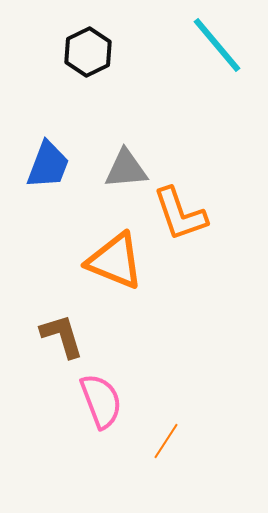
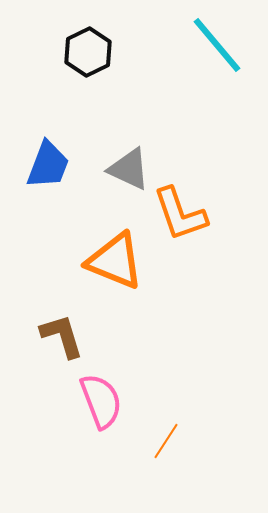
gray triangle: moved 3 px right; rotated 30 degrees clockwise
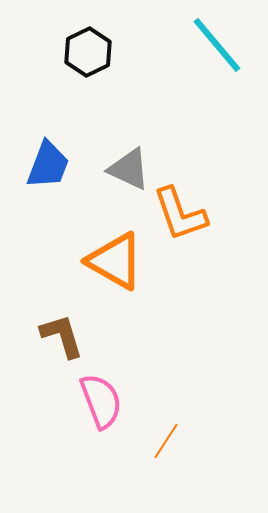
orange triangle: rotated 8 degrees clockwise
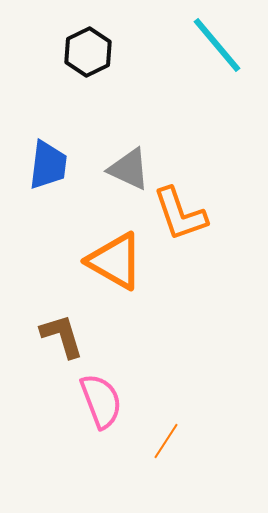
blue trapezoid: rotated 14 degrees counterclockwise
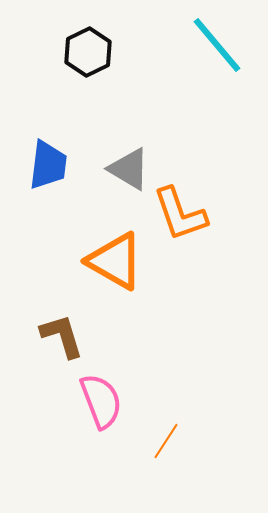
gray triangle: rotated 6 degrees clockwise
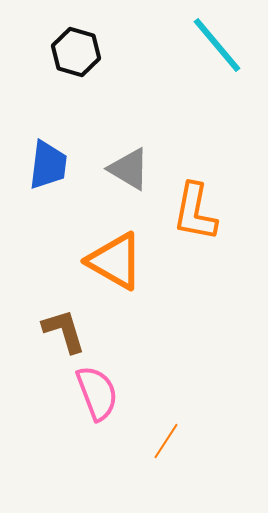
black hexagon: moved 12 px left; rotated 18 degrees counterclockwise
orange L-shape: moved 15 px right, 2 px up; rotated 30 degrees clockwise
brown L-shape: moved 2 px right, 5 px up
pink semicircle: moved 4 px left, 8 px up
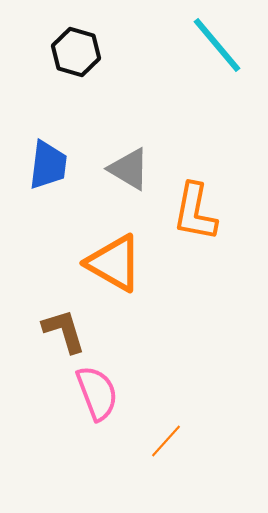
orange triangle: moved 1 px left, 2 px down
orange line: rotated 9 degrees clockwise
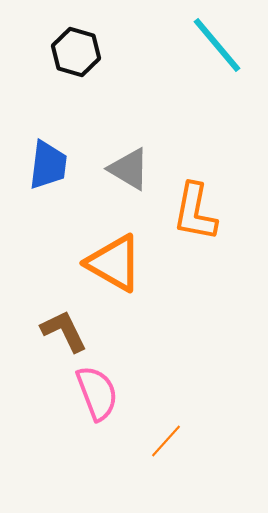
brown L-shape: rotated 9 degrees counterclockwise
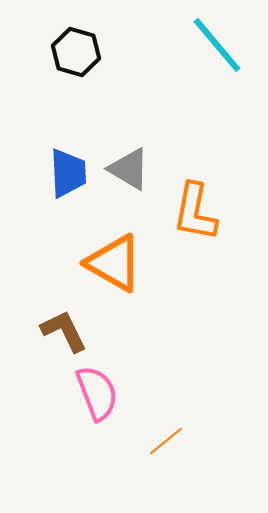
blue trapezoid: moved 20 px right, 8 px down; rotated 10 degrees counterclockwise
orange line: rotated 9 degrees clockwise
